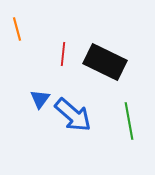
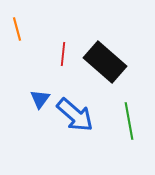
black rectangle: rotated 15 degrees clockwise
blue arrow: moved 2 px right
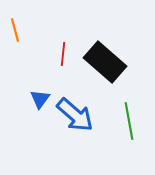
orange line: moved 2 px left, 1 px down
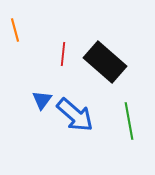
blue triangle: moved 2 px right, 1 px down
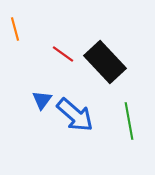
orange line: moved 1 px up
red line: rotated 60 degrees counterclockwise
black rectangle: rotated 6 degrees clockwise
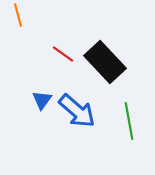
orange line: moved 3 px right, 14 px up
blue arrow: moved 2 px right, 4 px up
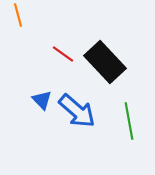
blue triangle: rotated 20 degrees counterclockwise
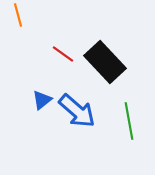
blue triangle: rotated 35 degrees clockwise
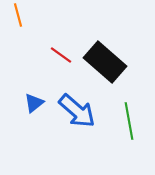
red line: moved 2 px left, 1 px down
black rectangle: rotated 6 degrees counterclockwise
blue triangle: moved 8 px left, 3 px down
